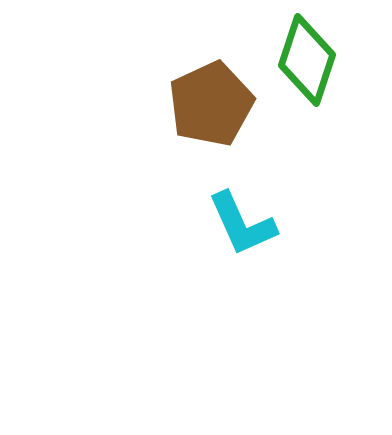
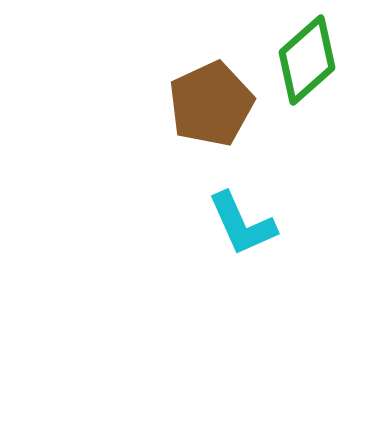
green diamond: rotated 30 degrees clockwise
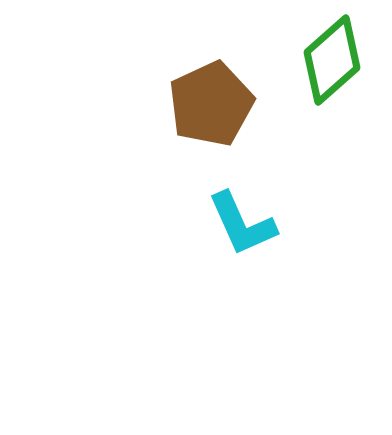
green diamond: moved 25 px right
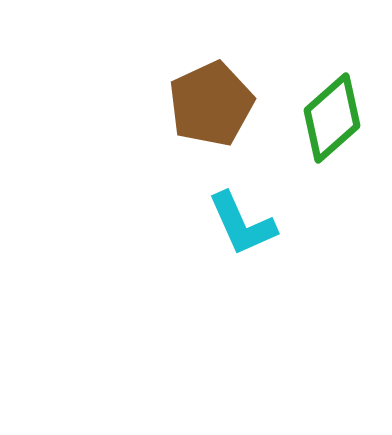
green diamond: moved 58 px down
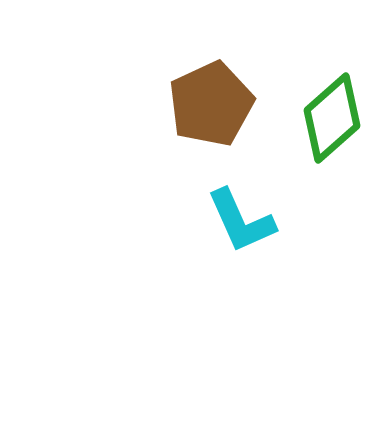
cyan L-shape: moved 1 px left, 3 px up
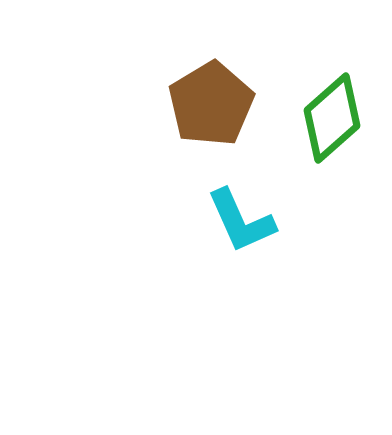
brown pentagon: rotated 6 degrees counterclockwise
